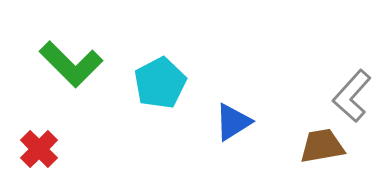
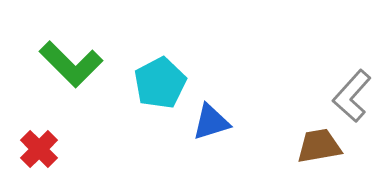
blue triangle: moved 22 px left; rotated 15 degrees clockwise
brown trapezoid: moved 3 px left
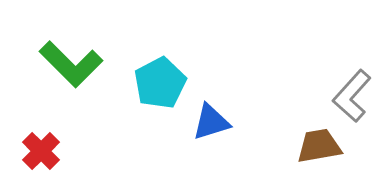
red cross: moved 2 px right, 2 px down
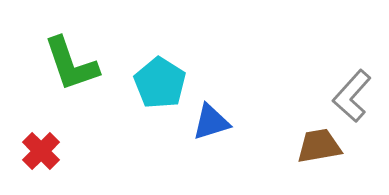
green L-shape: rotated 26 degrees clockwise
cyan pentagon: rotated 12 degrees counterclockwise
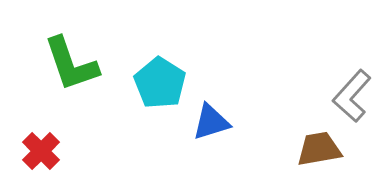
brown trapezoid: moved 3 px down
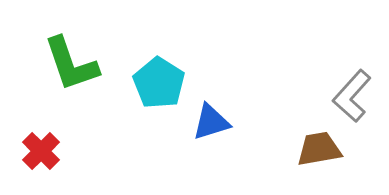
cyan pentagon: moved 1 px left
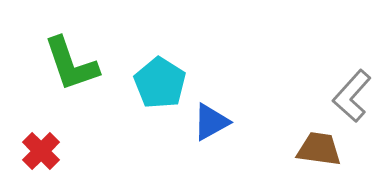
cyan pentagon: moved 1 px right
blue triangle: rotated 12 degrees counterclockwise
brown trapezoid: rotated 18 degrees clockwise
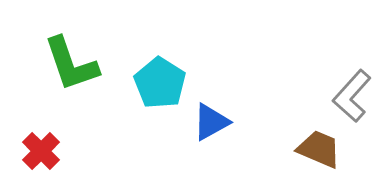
brown trapezoid: rotated 15 degrees clockwise
